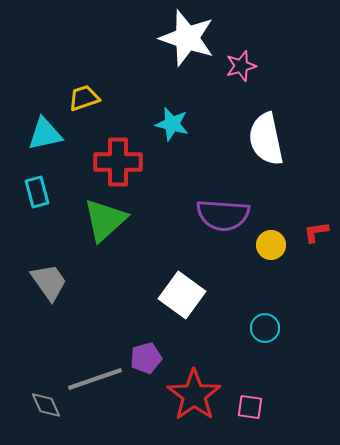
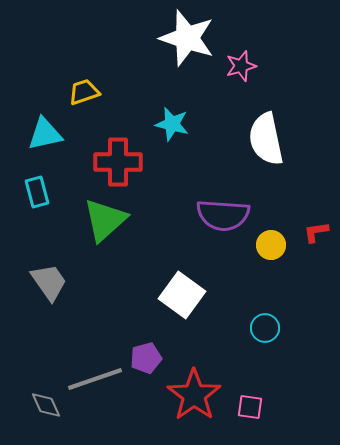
yellow trapezoid: moved 6 px up
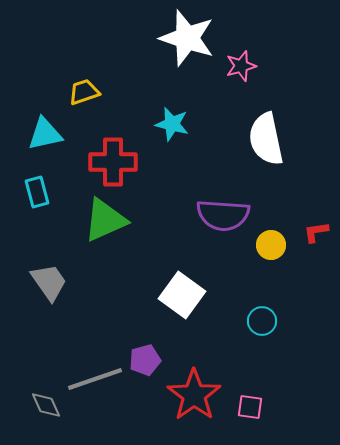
red cross: moved 5 px left
green triangle: rotated 18 degrees clockwise
cyan circle: moved 3 px left, 7 px up
purple pentagon: moved 1 px left, 2 px down
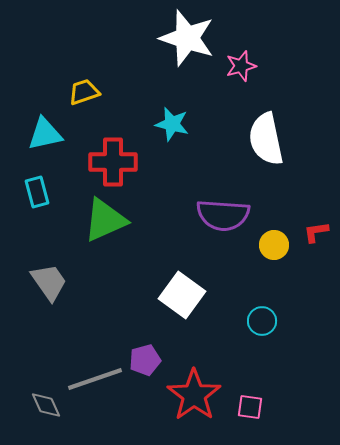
yellow circle: moved 3 px right
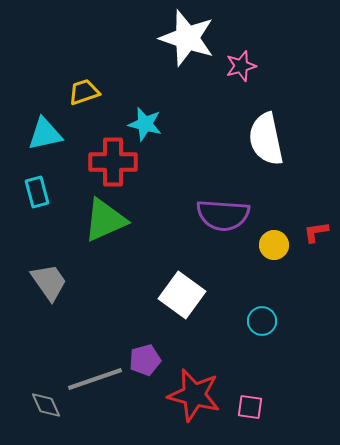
cyan star: moved 27 px left
red star: rotated 22 degrees counterclockwise
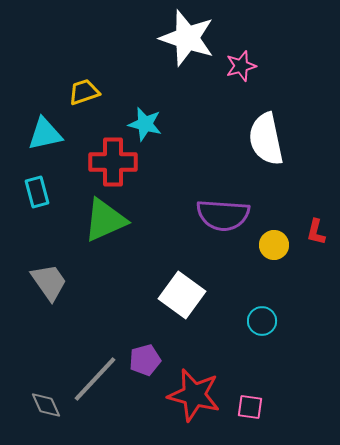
red L-shape: rotated 68 degrees counterclockwise
gray line: rotated 28 degrees counterclockwise
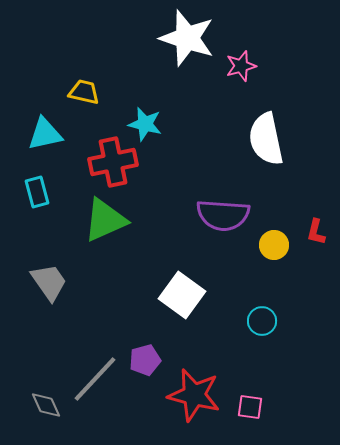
yellow trapezoid: rotated 32 degrees clockwise
red cross: rotated 12 degrees counterclockwise
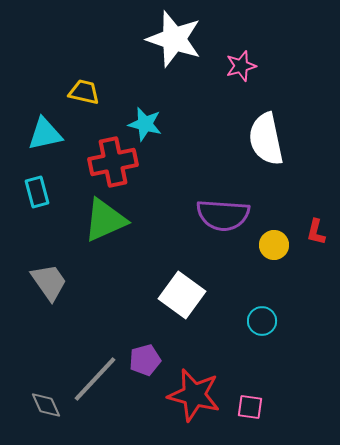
white star: moved 13 px left, 1 px down
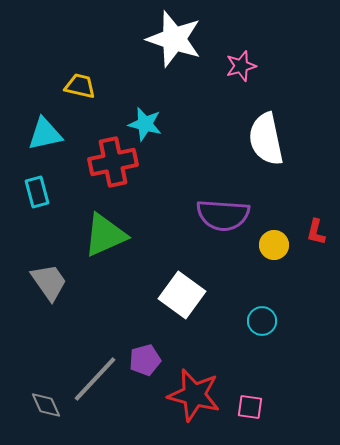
yellow trapezoid: moved 4 px left, 6 px up
green triangle: moved 15 px down
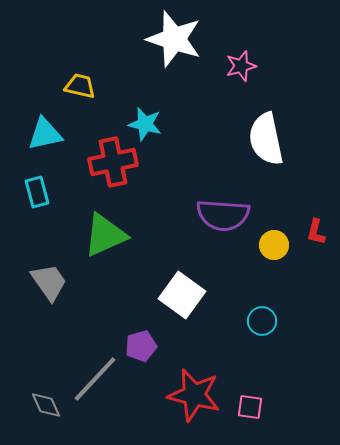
purple pentagon: moved 4 px left, 14 px up
